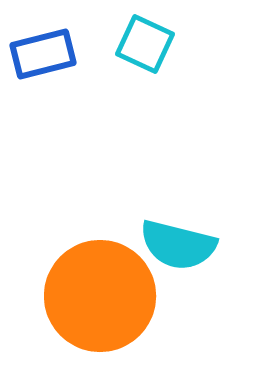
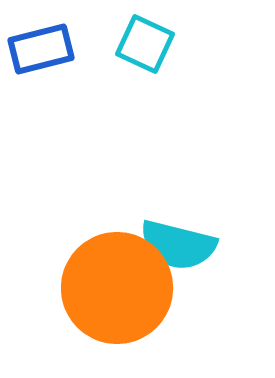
blue rectangle: moved 2 px left, 5 px up
orange circle: moved 17 px right, 8 px up
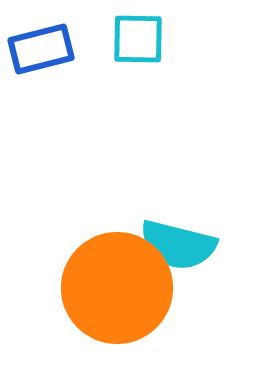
cyan square: moved 7 px left, 5 px up; rotated 24 degrees counterclockwise
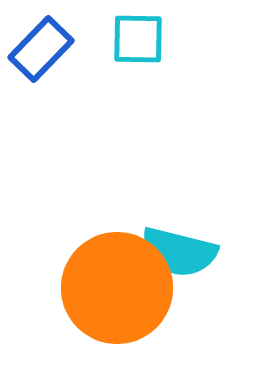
blue rectangle: rotated 32 degrees counterclockwise
cyan semicircle: moved 1 px right, 7 px down
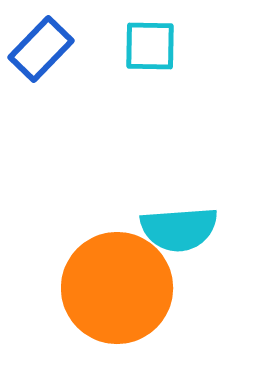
cyan square: moved 12 px right, 7 px down
cyan semicircle: moved 23 px up; rotated 18 degrees counterclockwise
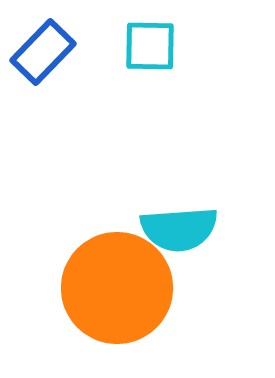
blue rectangle: moved 2 px right, 3 px down
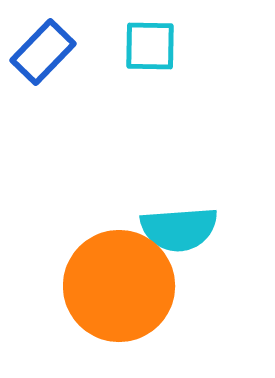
orange circle: moved 2 px right, 2 px up
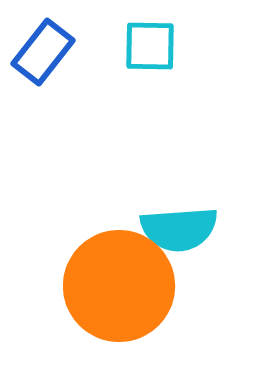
blue rectangle: rotated 6 degrees counterclockwise
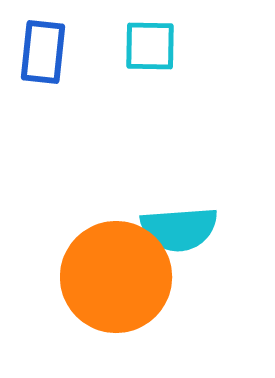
blue rectangle: rotated 32 degrees counterclockwise
orange circle: moved 3 px left, 9 px up
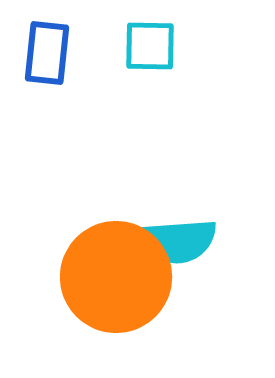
blue rectangle: moved 4 px right, 1 px down
cyan semicircle: moved 1 px left, 12 px down
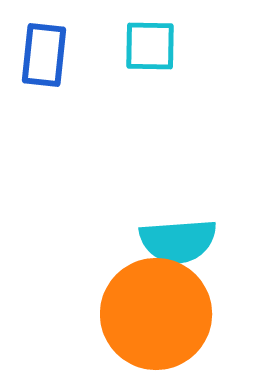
blue rectangle: moved 3 px left, 2 px down
orange circle: moved 40 px right, 37 px down
